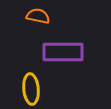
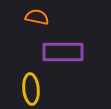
orange semicircle: moved 1 px left, 1 px down
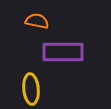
orange semicircle: moved 4 px down
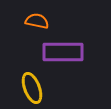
yellow ellipse: moved 1 px right, 1 px up; rotated 16 degrees counterclockwise
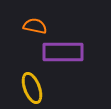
orange semicircle: moved 2 px left, 5 px down
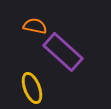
purple rectangle: rotated 42 degrees clockwise
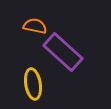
yellow ellipse: moved 1 px right, 4 px up; rotated 12 degrees clockwise
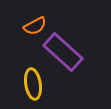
orange semicircle: rotated 140 degrees clockwise
